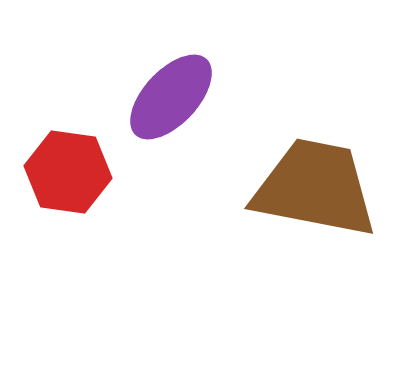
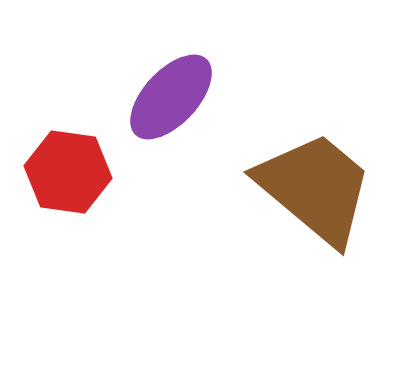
brown trapezoid: rotated 29 degrees clockwise
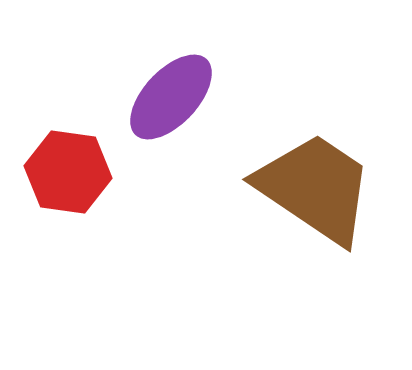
brown trapezoid: rotated 6 degrees counterclockwise
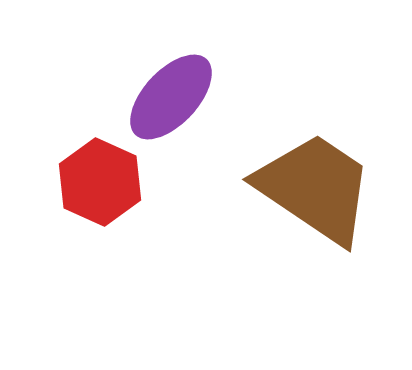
red hexagon: moved 32 px right, 10 px down; rotated 16 degrees clockwise
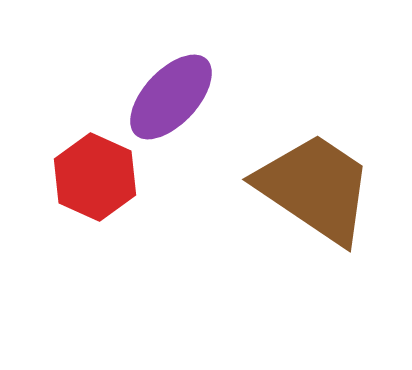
red hexagon: moved 5 px left, 5 px up
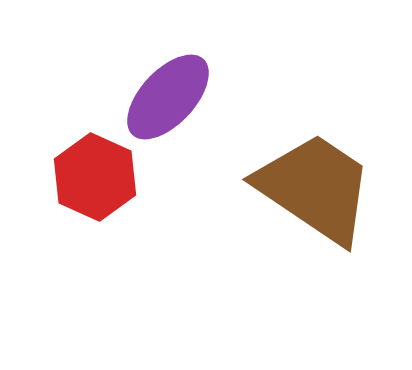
purple ellipse: moved 3 px left
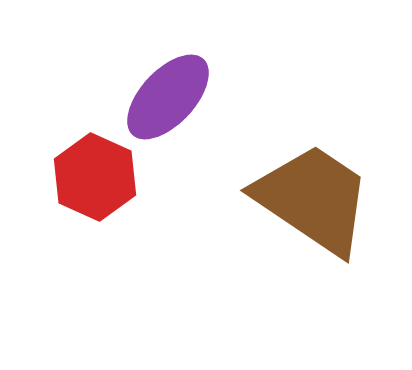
brown trapezoid: moved 2 px left, 11 px down
